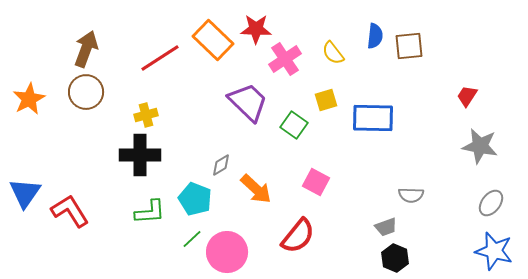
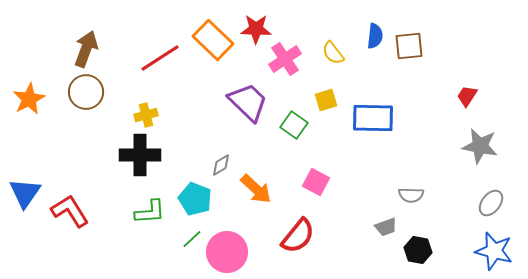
black hexagon: moved 23 px right, 8 px up; rotated 12 degrees counterclockwise
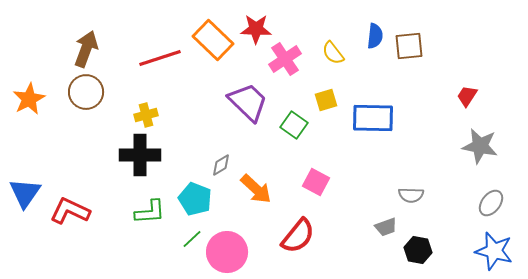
red line: rotated 15 degrees clockwise
red L-shape: rotated 33 degrees counterclockwise
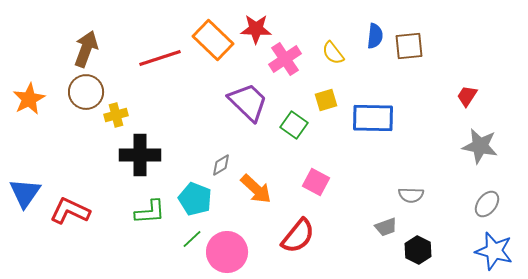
yellow cross: moved 30 px left
gray ellipse: moved 4 px left, 1 px down
black hexagon: rotated 16 degrees clockwise
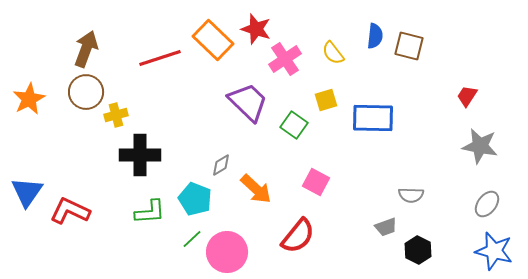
red star: rotated 16 degrees clockwise
brown square: rotated 20 degrees clockwise
blue triangle: moved 2 px right, 1 px up
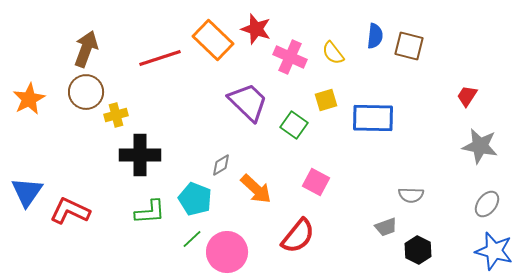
pink cross: moved 5 px right, 2 px up; rotated 32 degrees counterclockwise
